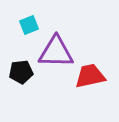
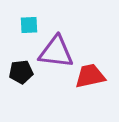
cyan square: rotated 18 degrees clockwise
purple triangle: rotated 6 degrees clockwise
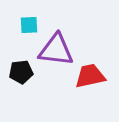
purple triangle: moved 2 px up
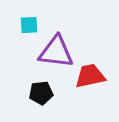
purple triangle: moved 2 px down
black pentagon: moved 20 px right, 21 px down
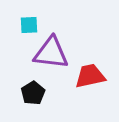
purple triangle: moved 5 px left, 1 px down
black pentagon: moved 8 px left; rotated 25 degrees counterclockwise
